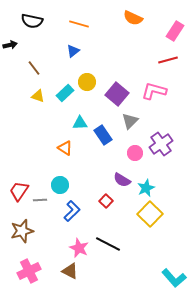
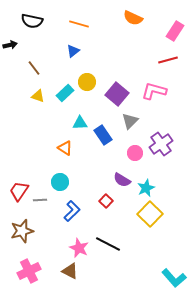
cyan circle: moved 3 px up
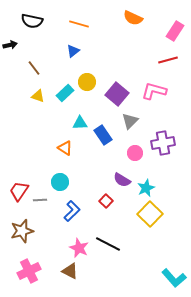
purple cross: moved 2 px right, 1 px up; rotated 25 degrees clockwise
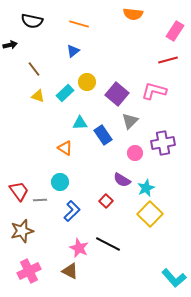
orange semicircle: moved 4 px up; rotated 18 degrees counterclockwise
brown line: moved 1 px down
red trapezoid: rotated 110 degrees clockwise
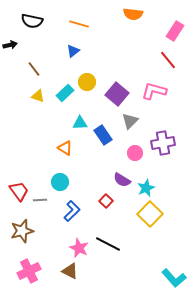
red line: rotated 66 degrees clockwise
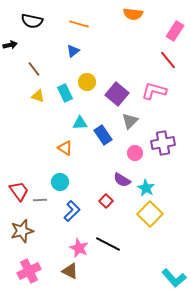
cyan rectangle: rotated 72 degrees counterclockwise
cyan star: rotated 18 degrees counterclockwise
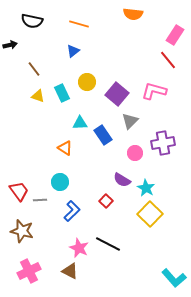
pink rectangle: moved 4 px down
cyan rectangle: moved 3 px left
brown star: rotated 30 degrees clockwise
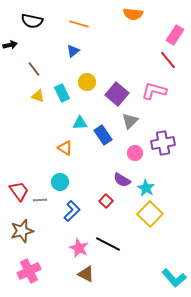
brown star: rotated 30 degrees counterclockwise
brown triangle: moved 16 px right, 3 px down
